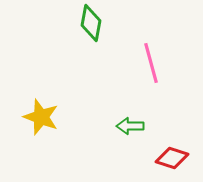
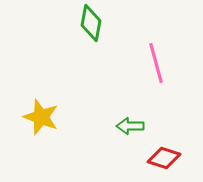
pink line: moved 5 px right
red diamond: moved 8 px left
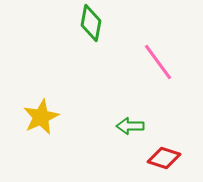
pink line: moved 2 px right, 1 px up; rotated 21 degrees counterclockwise
yellow star: rotated 27 degrees clockwise
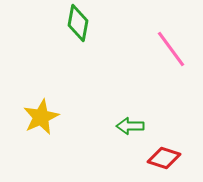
green diamond: moved 13 px left
pink line: moved 13 px right, 13 px up
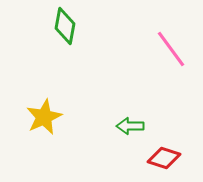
green diamond: moved 13 px left, 3 px down
yellow star: moved 3 px right
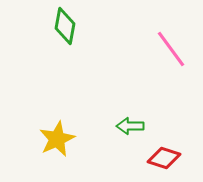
yellow star: moved 13 px right, 22 px down
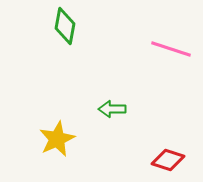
pink line: rotated 36 degrees counterclockwise
green arrow: moved 18 px left, 17 px up
red diamond: moved 4 px right, 2 px down
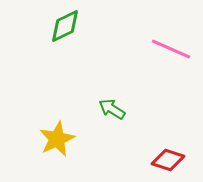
green diamond: rotated 54 degrees clockwise
pink line: rotated 6 degrees clockwise
green arrow: rotated 32 degrees clockwise
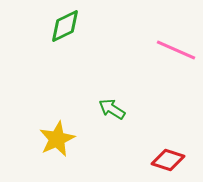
pink line: moved 5 px right, 1 px down
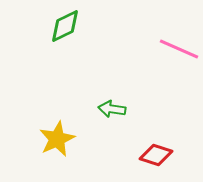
pink line: moved 3 px right, 1 px up
green arrow: rotated 24 degrees counterclockwise
red diamond: moved 12 px left, 5 px up
